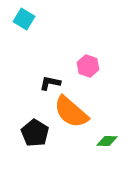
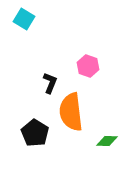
black L-shape: rotated 100 degrees clockwise
orange semicircle: rotated 42 degrees clockwise
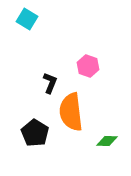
cyan square: moved 3 px right
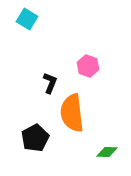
orange semicircle: moved 1 px right, 1 px down
black pentagon: moved 5 px down; rotated 12 degrees clockwise
green diamond: moved 11 px down
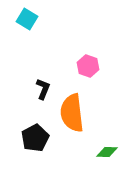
black L-shape: moved 7 px left, 6 px down
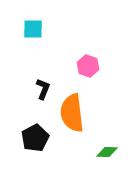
cyan square: moved 6 px right, 10 px down; rotated 30 degrees counterclockwise
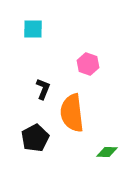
pink hexagon: moved 2 px up
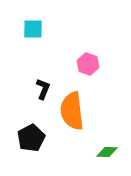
orange semicircle: moved 2 px up
black pentagon: moved 4 px left
